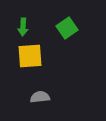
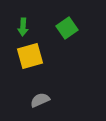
yellow square: rotated 12 degrees counterclockwise
gray semicircle: moved 3 px down; rotated 18 degrees counterclockwise
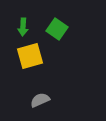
green square: moved 10 px left, 1 px down; rotated 20 degrees counterclockwise
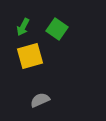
green arrow: rotated 24 degrees clockwise
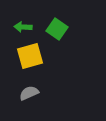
green arrow: rotated 66 degrees clockwise
gray semicircle: moved 11 px left, 7 px up
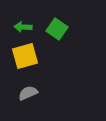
yellow square: moved 5 px left
gray semicircle: moved 1 px left
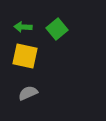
green square: rotated 15 degrees clockwise
yellow square: rotated 28 degrees clockwise
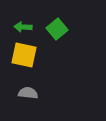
yellow square: moved 1 px left, 1 px up
gray semicircle: rotated 30 degrees clockwise
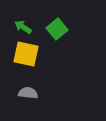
green arrow: rotated 30 degrees clockwise
yellow square: moved 2 px right, 1 px up
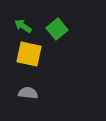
green arrow: moved 1 px up
yellow square: moved 3 px right
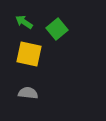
green arrow: moved 1 px right, 4 px up
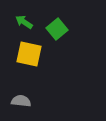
gray semicircle: moved 7 px left, 8 px down
